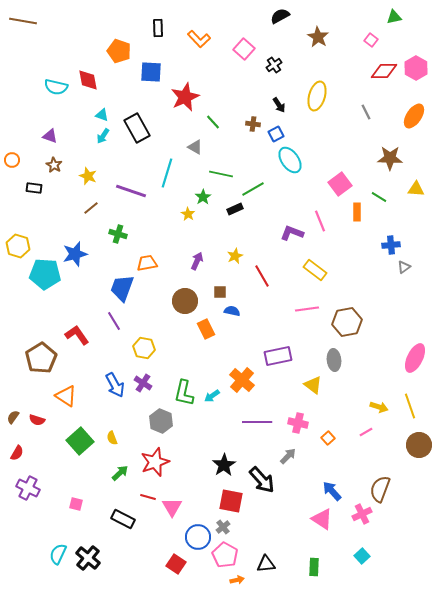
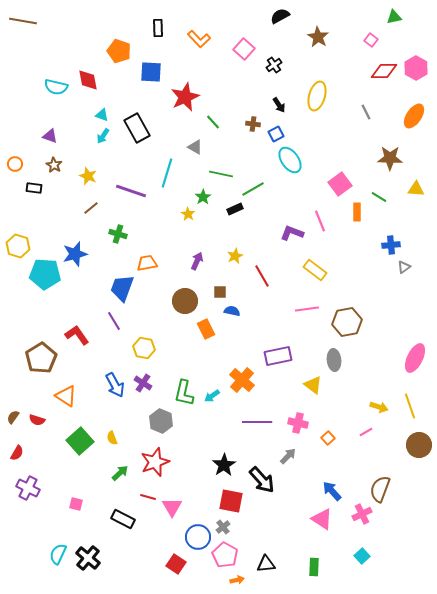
orange circle at (12, 160): moved 3 px right, 4 px down
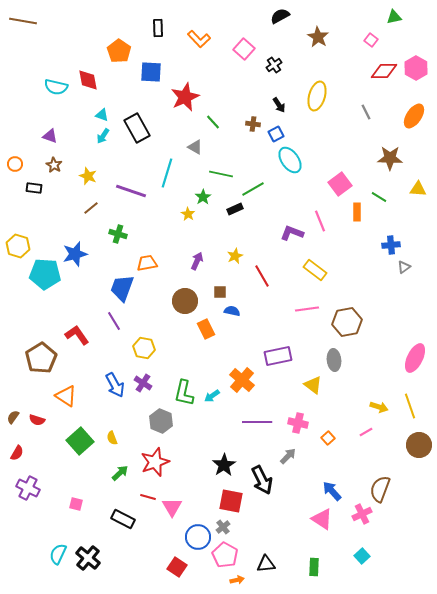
orange pentagon at (119, 51): rotated 15 degrees clockwise
yellow triangle at (416, 189): moved 2 px right
black arrow at (262, 480): rotated 16 degrees clockwise
red square at (176, 564): moved 1 px right, 3 px down
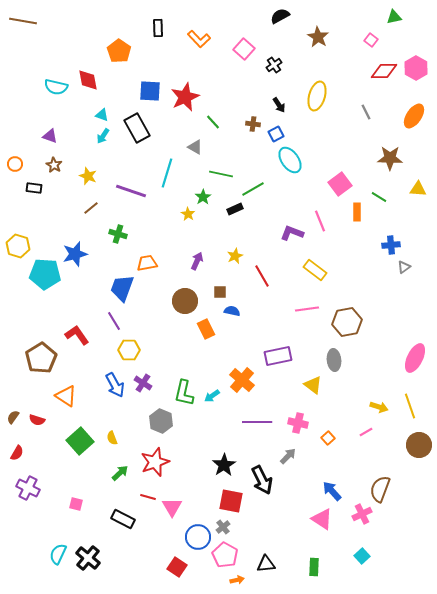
blue square at (151, 72): moved 1 px left, 19 px down
yellow hexagon at (144, 348): moved 15 px left, 2 px down; rotated 10 degrees counterclockwise
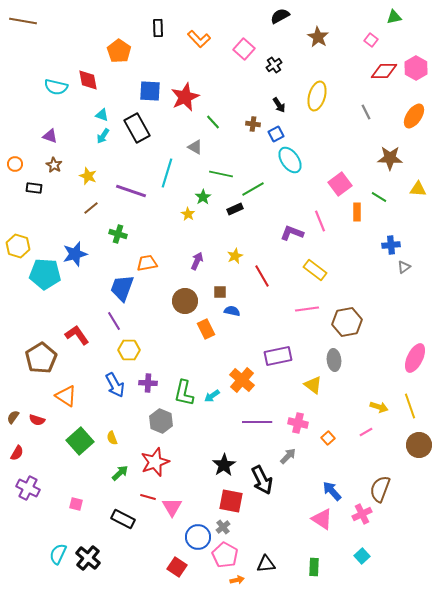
purple cross at (143, 383): moved 5 px right; rotated 30 degrees counterclockwise
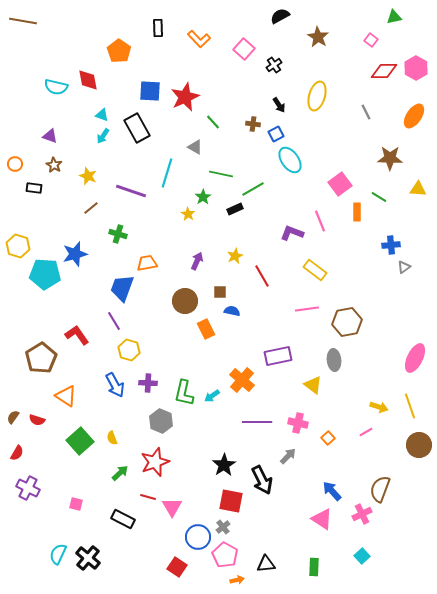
yellow hexagon at (129, 350): rotated 15 degrees clockwise
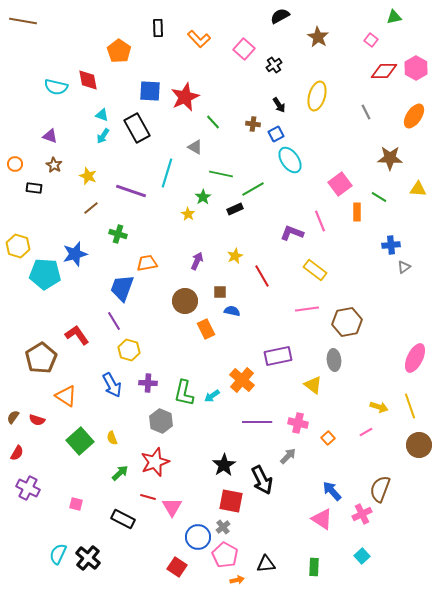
blue arrow at (115, 385): moved 3 px left
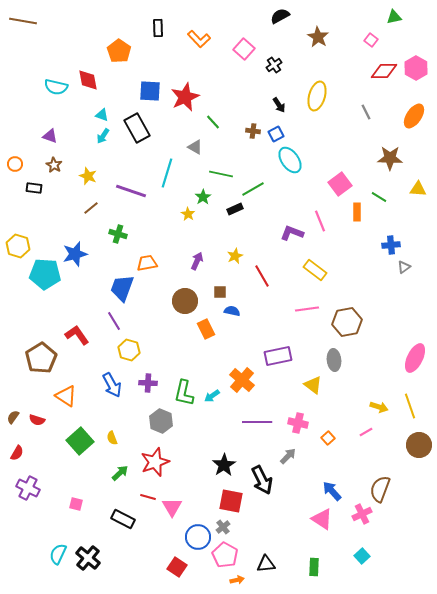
brown cross at (253, 124): moved 7 px down
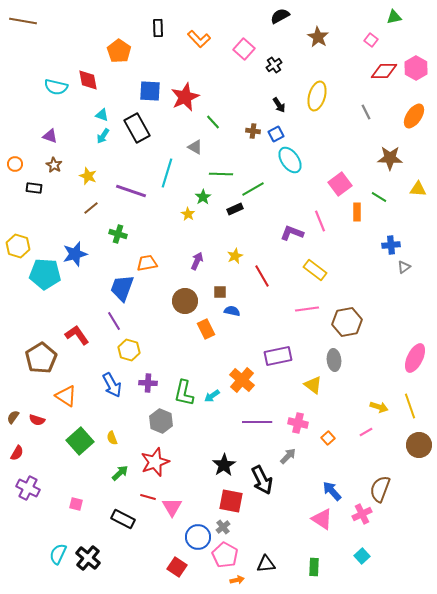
green line at (221, 174): rotated 10 degrees counterclockwise
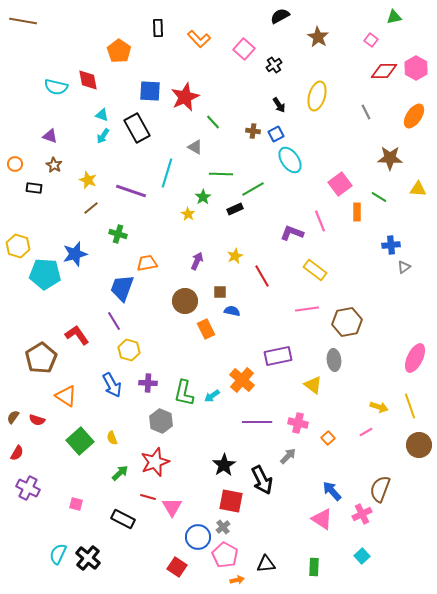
yellow star at (88, 176): moved 4 px down
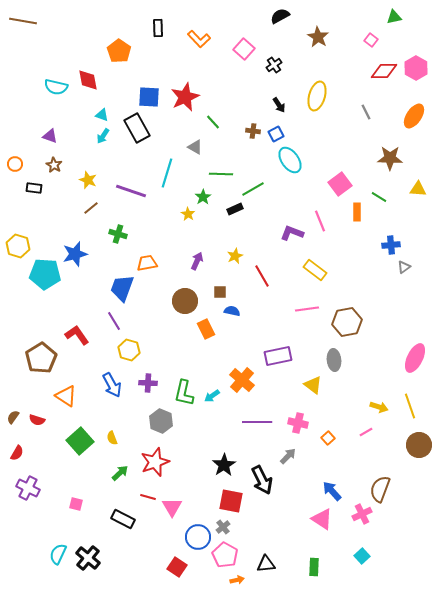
blue square at (150, 91): moved 1 px left, 6 px down
